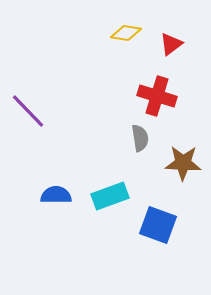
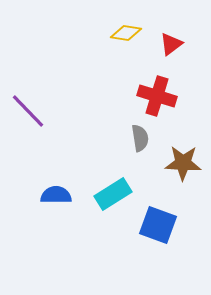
cyan rectangle: moved 3 px right, 2 px up; rotated 12 degrees counterclockwise
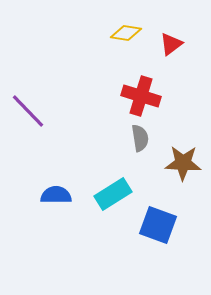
red cross: moved 16 px left
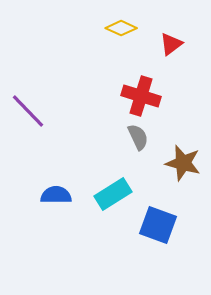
yellow diamond: moved 5 px left, 5 px up; rotated 16 degrees clockwise
gray semicircle: moved 2 px left, 1 px up; rotated 16 degrees counterclockwise
brown star: rotated 12 degrees clockwise
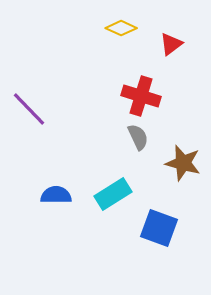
purple line: moved 1 px right, 2 px up
blue square: moved 1 px right, 3 px down
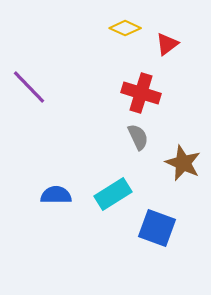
yellow diamond: moved 4 px right
red triangle: moved 4 px left
red cross: moved 3 px up
purple line: moved 22 px up
brown star: rotated 9 degrees clockwise
blue square: moved 2 px left
